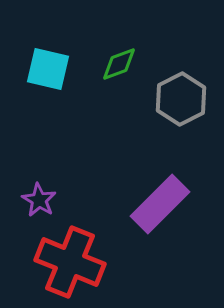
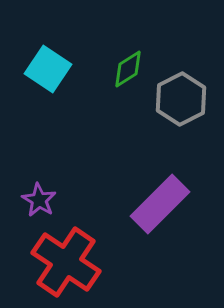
green diamond: moved 9 px right, 5 px down; rotated 12 degrees counterclockwise
cyan square: rotated 21 degrees clockwise
red cross: moved 4 px left; rotated 12 degrees clockwise
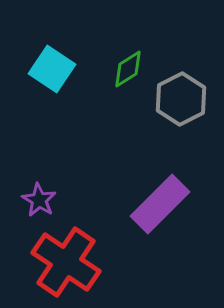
cyan square: moved 4 px right
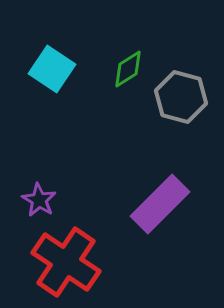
gray hexagon: moved 2 px up; rotated 18 degrees counterclockwise
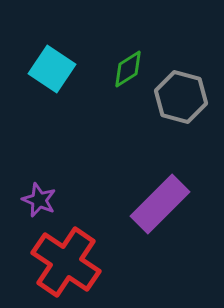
purple star: rotated 8 degrees counterclockwise
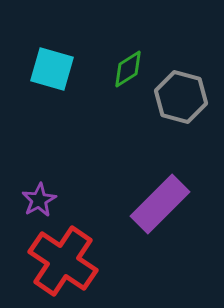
cyan square: rotated 18 degrees counterclockwise
purple star: rotated 20 degrees clockwise
red cross: moved 3 px left, 1 px up
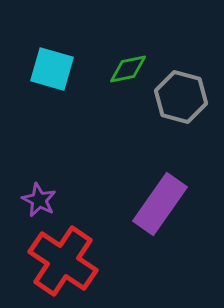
green diamond: rotated 21 degrees clockwise
purple star: rotated 16 degrees counterclockwise
purple rectangle: rotated 10 degrees counterclockwise
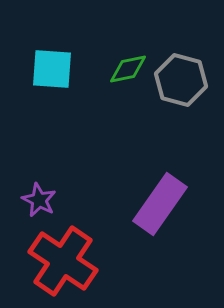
cyan square: rotated 12 degrees counterclockwise
gray hexagon: moved 17 px up
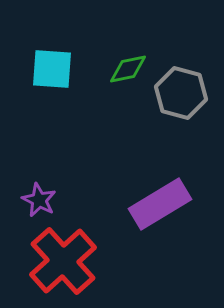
gray hexagon: moved 13 px down
purple rectangle: rotated 24 degrees clockwise
red cross: rotated 14 degrees clockwise
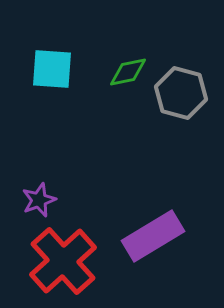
green diamond: moved 3 px down
purple star: rotated 24 degrees clockwise
purple rectangle: moved 7 px left, 32 px down
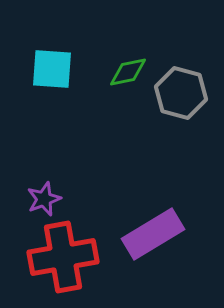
purple star: moved 5 px right, 1 px up
purple rectangle: moved 2 px up
red cross: moved 4 px up; rotated 32 degrees clockwise
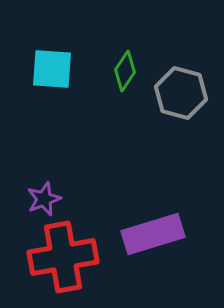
green diamond: moved 3 px left, 1 px up; rotated 45 degrees counterclockwise
purple rectangle: rotated 14 degrees clockwise
